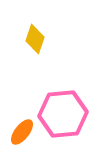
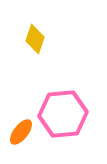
orange ellipse: moved 1 px left
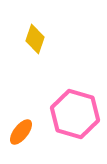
pink hexagon: moved 12 px right; rotated 21 degrees clockwise
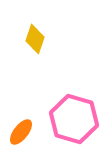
pink hexagon: moved 1 px left, 5 px down
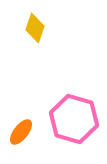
yellow diamond: moved 11 px up
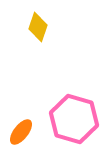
yellow diamond: moved 3 px right, 1 px up
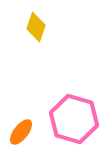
yellow diamond: moved 2 px left
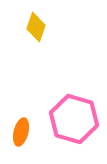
orange ellipse: rotated 24 degrees counterclockwise
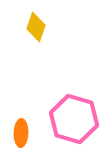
orange ellipse: moved 1 px down; rotated 12 degrees counterclockwise
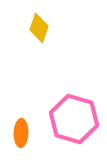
yellow diamond: moved 3 px right, 1 px down
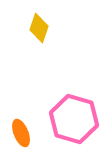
orange ellipse: rotated 24 degrees counterclockwise
